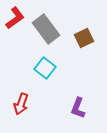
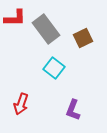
red L-shape: rotated 35 degrees clockwise
brown square: moved 1 px left
cyan square: moved 9 px right
purple L-shape: moved 5 px left, 2 px down
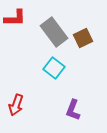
gray rectangle: moved 8 px right, 3 px down
red arrow: moved 5 px left, 1 px down
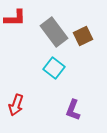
brown square: moved 2 px up
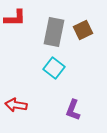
gray rectangle: rotated 48 degrees clockwise
brown square: moved 6 px up
red arrow: rotated 80 degrees clockwise
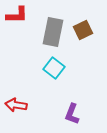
red L-shape: moved 2 px right, 3 px up
gray rectangle: moved 1 px left
purple L-shape: moved 1 px left, 4 px down
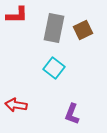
gray rectangle: moved 1 px right, 4 px up
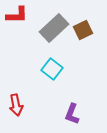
gray rectangle: rotated 36 degrees clockwise
cyan square: moved 2 px left, 1 px down
red arrow: rotated 110 degrees counterclockwise
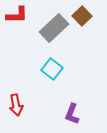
brown square: moved 1 px left, 14 px up; rotated 18 degrees counterclockwise
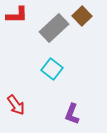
red arrow: rotated 25 degrees counterclockwise
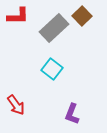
red L-shape: moved 1 px right, 1 px down
